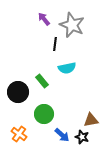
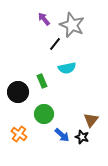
black line: rotated 32 degrees clockwise
green rectangle: rotated 16 degrees clockwise
brown triangle: rotated 42 degrees counterclockwise
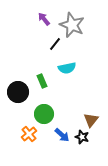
orange cross: moved 10 px right; rotated 14 degrees clockwise
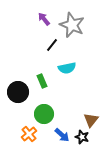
black line: moved 3 px left, 1 px down
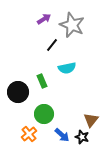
purple arrow: rotated 96 degrees clockwise
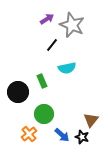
purple arrow: moved 3 px right
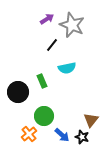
green circle: moved 2 px down
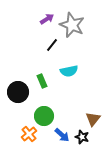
cyan semicircle: moved 2 px right, 3 px down
brown triangle: moved 2 px right, 1 px up
